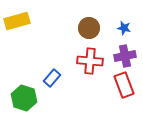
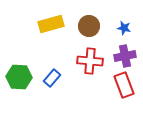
yellow rectangle: moved 34 px right, 3 px down
brown circle: moved 2 px up
green hexagon: moved 5 px left, 21 px up; rotated 15 degrees counterclockwise
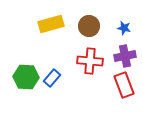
green hexagon: moved 7 px right
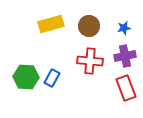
blue star: rotated 24 degrees counterclockwise
blue rectangle: rotated 12 degrees counterclockwise
red rectangle: moved 2 px right, 3 px down
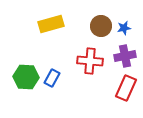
brown circle: moved 12 px right
red rectangle: rotated 45 degrees clockwise
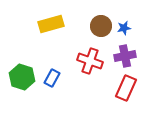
red cross: rotated 15 degrees clockwise
green hexagon: moved 4 px left; rotated 15 degrees clockwise
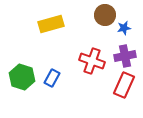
brown circle: moved 4 px right, 11 px up
red cross: moved 2 px right
red rectangle: moved 2 px left, 3 px up
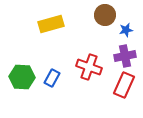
blue star: moved 2 px right, 2 px down
red cross: moved 3 px left, 6 px down
green hexagon: rotated 15 degrees counterclockwise
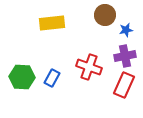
yellow rectangle: moved 1 px right, 1 px up; rotated 10 degrees clockwise
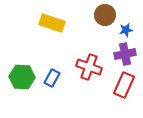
yellow rectangle: rotated 25 degrees clockwise
purple cross: moved 2 px up
